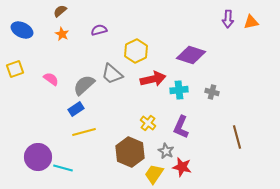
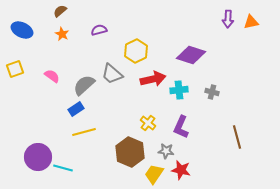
pink semicircle: moved 1 px right, 3 px up
gray star: rotated 21 degrees counterclockwise
red star: moved 1 px left, 3 px down
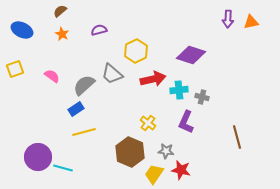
gray cross: moved 10 px left, 5 px down
purple L-shape: moved 5 px right, 5 px up
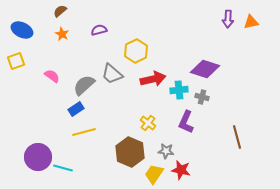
purple diamond: moved 14 px right, 14 px down
yellow square: moved 1 px right, 8 px up
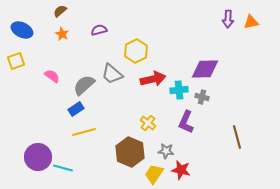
purple diamond: rotated 20 degrees counterclockwise
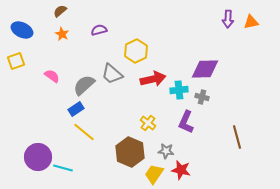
yellow line: rotated 55 degrees clockwise
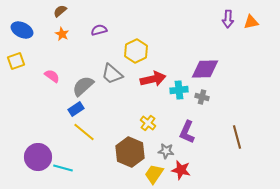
gray semicircle: moved 1 px left, 1 px down
purple L-shape: moved 1 px right, 10 px down
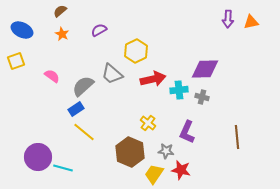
purple semicircle: rotated 14 degrees counterclockwise
brown line: rotated 10 degrees clockwise
